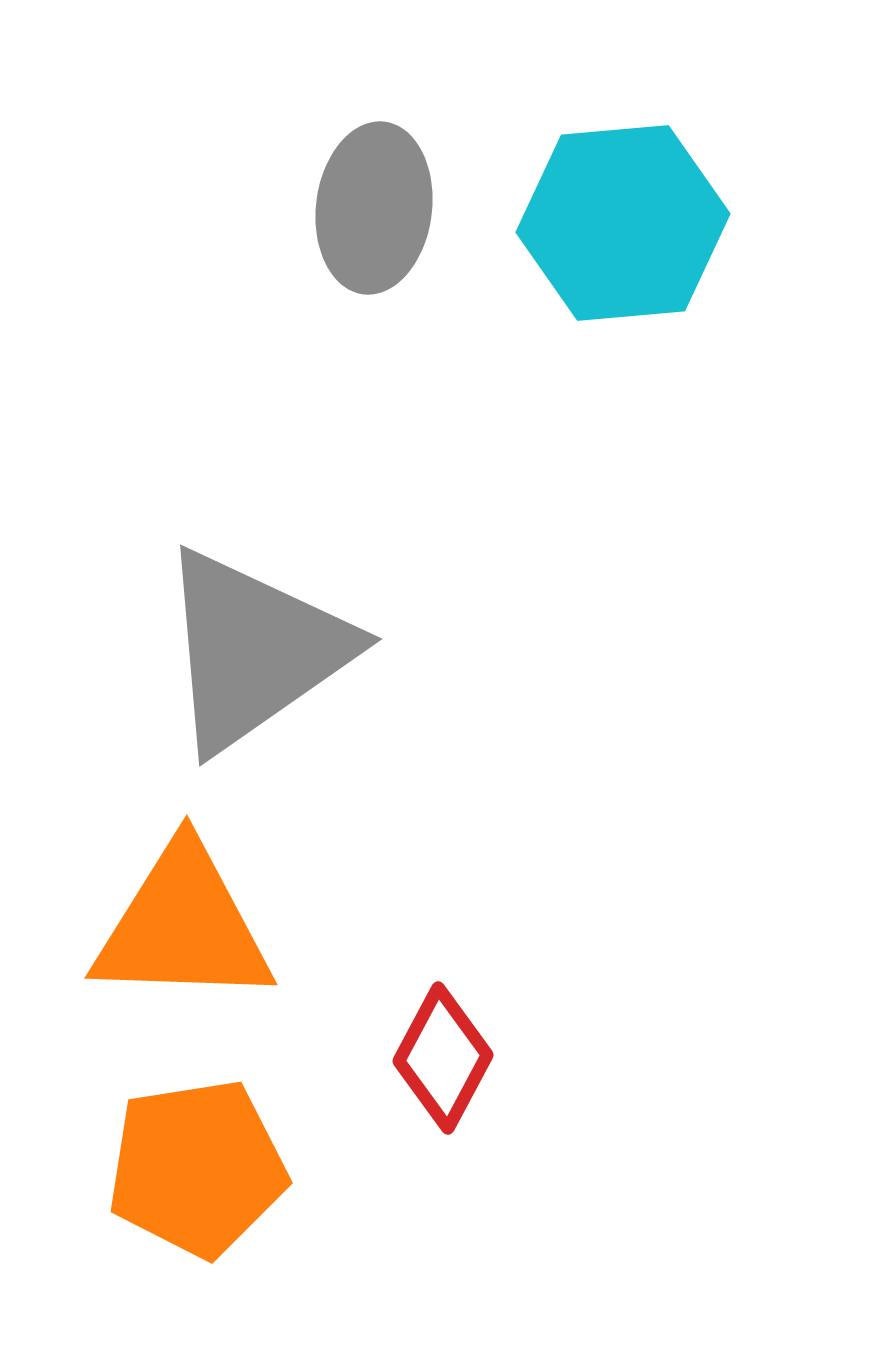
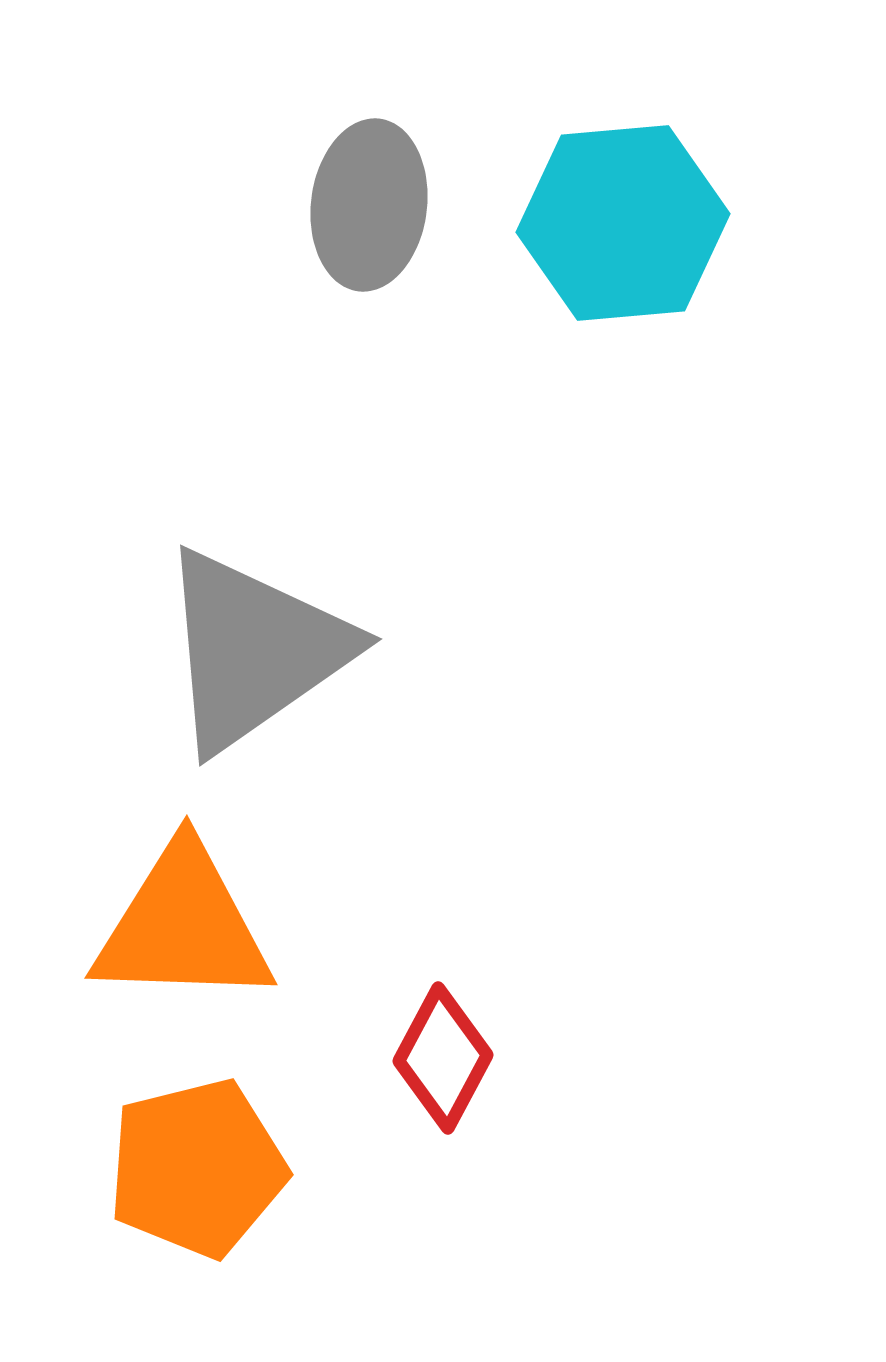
gray ellipse: moved 5 px left, 3 px up
orange pentagon: rotated 5 degrees counterclockwise
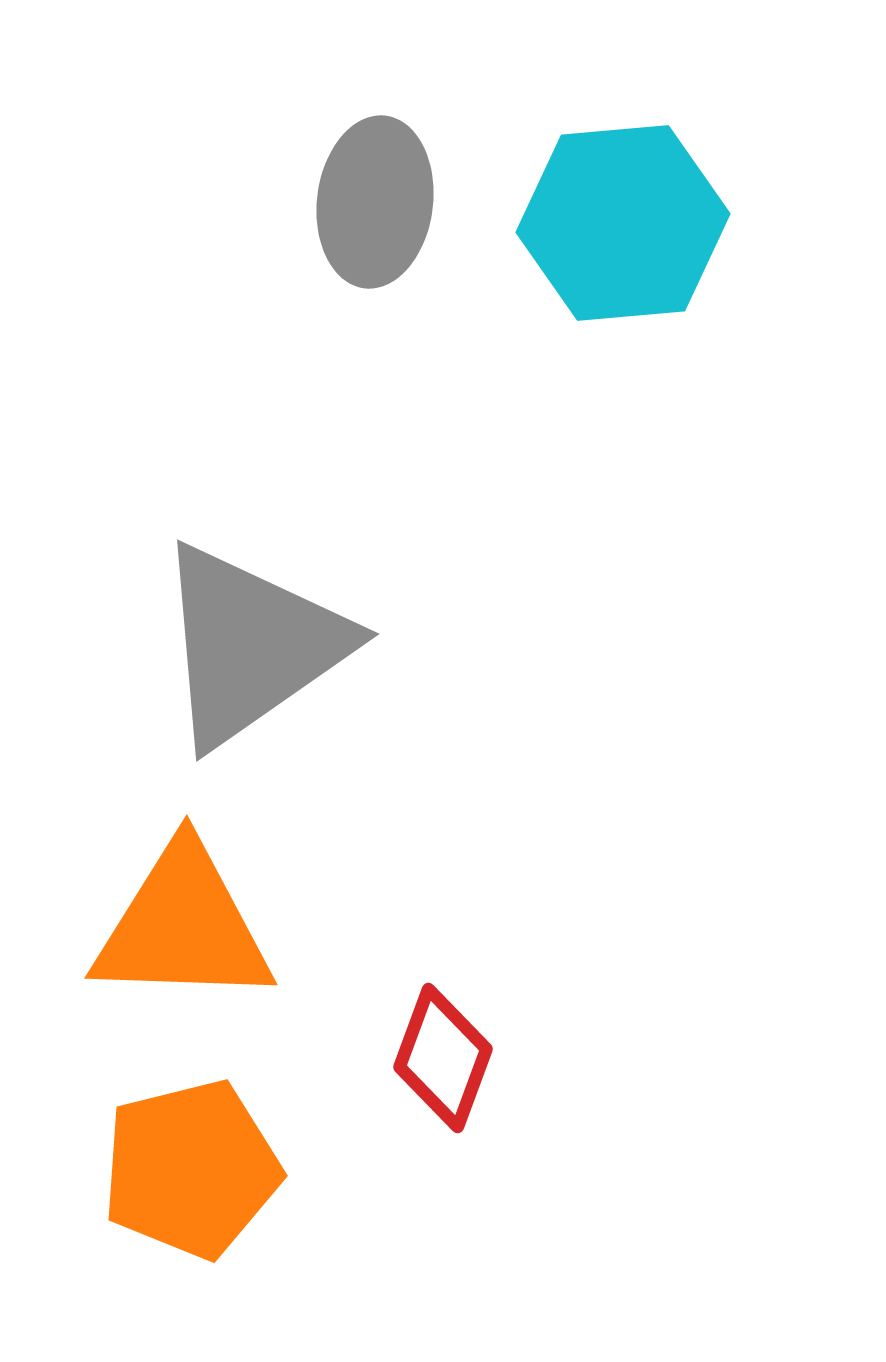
gray ellipse: moved 6 px right, 3 px up
gray triangle: moved 3 px left, 5 px up
red diamond: rotated 8 degrees counterclockwise
orange pentagon: moved 6 px left, 1 px down
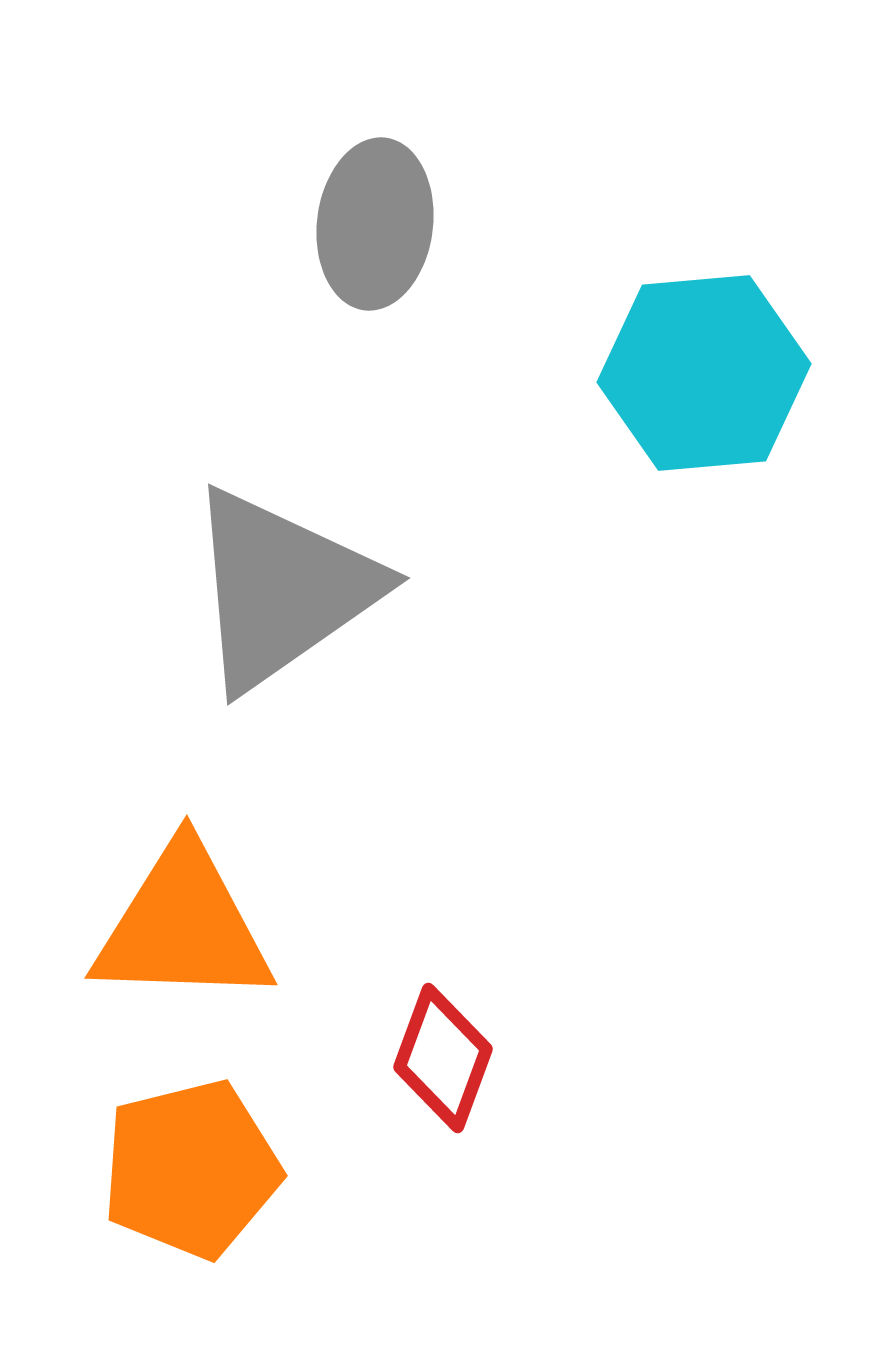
gray ellipse: moved 22 px down
cyan hexagon: moved 81 px right, 150 px down
gray triangle: moved 31 px right, 56 px up
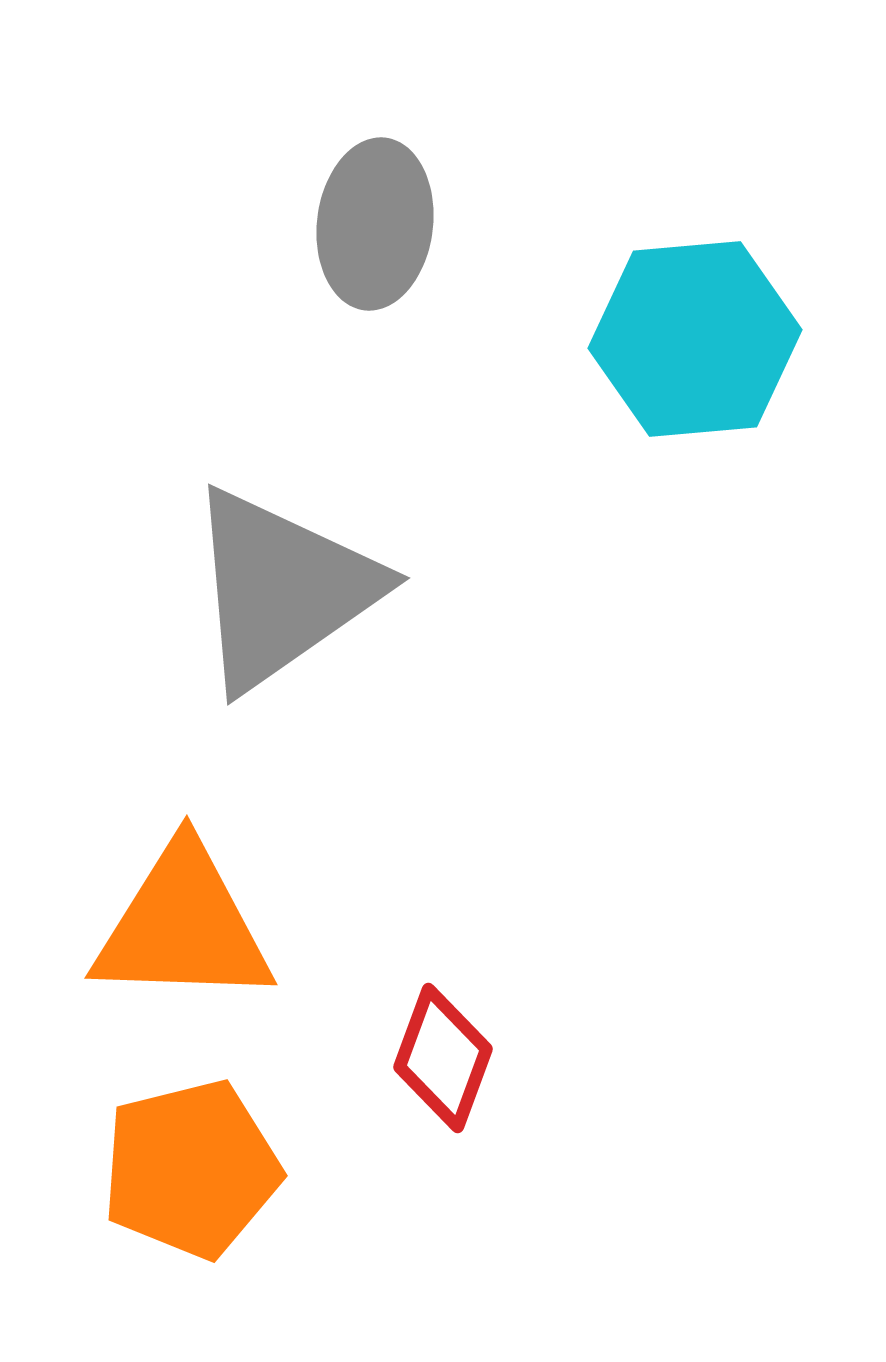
cyan hexagon: moved 9 px left, 34 px up
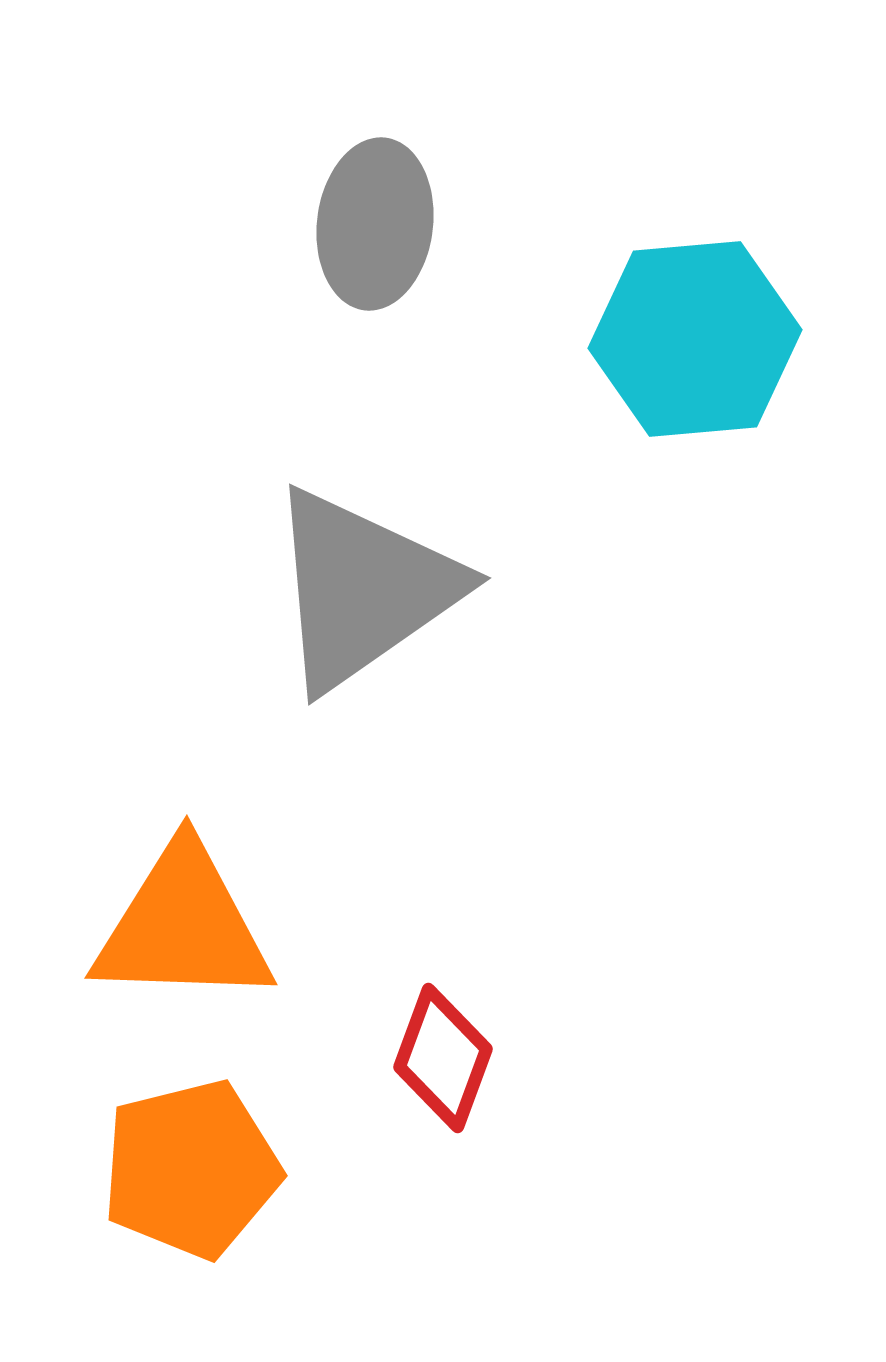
gray triangle: moved 81 px right
